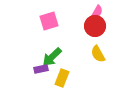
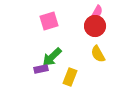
yellow rectangle: moved 8 px right, 1 px up
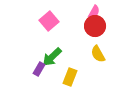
pink semicircle: moved 3 px left
pink square: rotated 24 degrees counterclockwise
purple rectangle: moved 2 px left; rotated 48 degrees counterclockwise
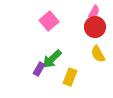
red circle: moved 1 px down
green arrow: moved 2 px down
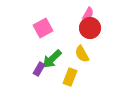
pink semicircle: moved 6 px left, 2 px down
pink square: moved 6 px left, 7 px down; rotated 12 degrees clockwise
red circle: moved 5 px left, 1 px down
yellow semicircle: moved 16 px left
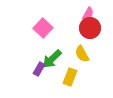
pink square: rotated 18 degrees counterclockwise
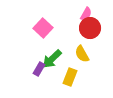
pink semicircle: moved 2 px left
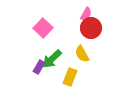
red circle: moved 1 px right
purple rectangle: moved 2 px up
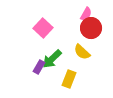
yellow semicircle: moved 2 px up; rotated 18 degrees counterclockwise
yellow rectangle: moved 1 px left, 2 px down
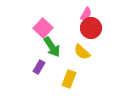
green arrow: moved 12 px up; rotated 80 degrees counterclockwise
